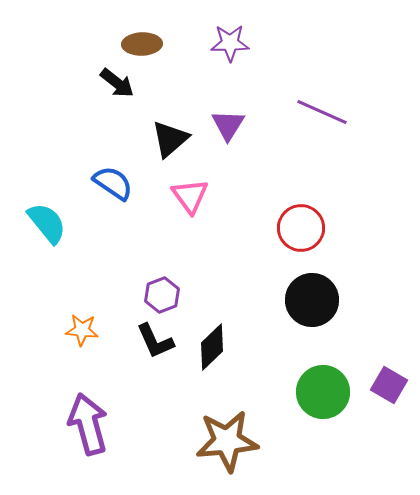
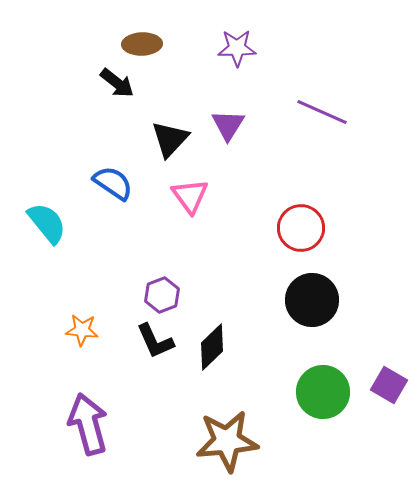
purple star: moved 7 px right, 5 px down
black triangle: rotated 6 degrees counterclockwise
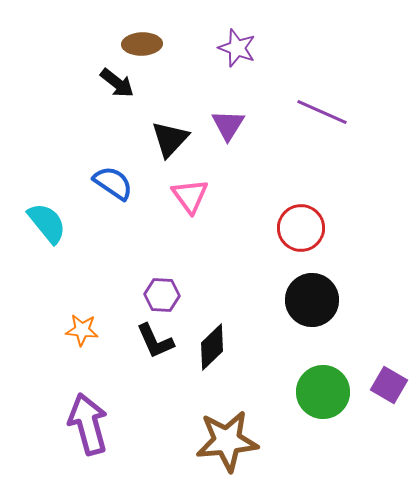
purple star: rotated 21 degrees clockwise
purple hexagon: rotated 24 degrees clockwise
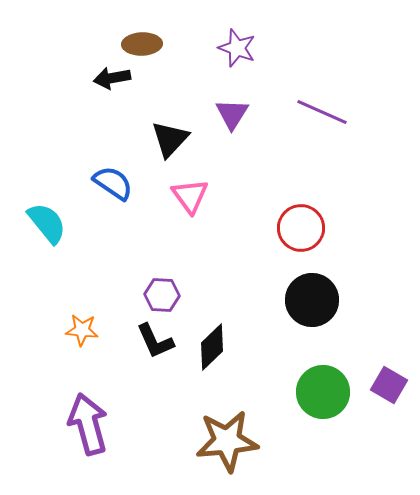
black arrow: moved 5 px left, 5 px up; rotated 132 degrees clockwise
purple triangle: moved 4 px right, 11 px up
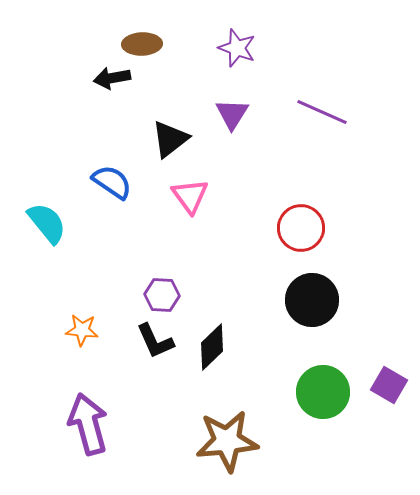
black triangle: rotated 9 degrees clockwise
blue semicircle: moved 1 px left, 1 px up
